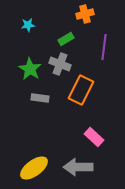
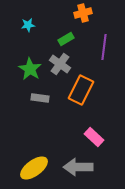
orange cross: moved 2 px left, 1 px up
gray cross: rotated 15 degrees clockwise
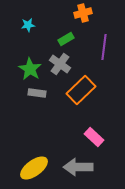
orange rectangle: rotated 20 degrees clockwise
gray rectangle: moved 3 px left, 5 px up
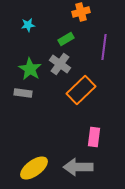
orange cross: moved 2 px left, 1 px up
gray rectangle: moved 14 px left
pink rectangle: rotated 54 degrees clockwise
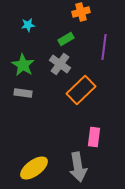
green star: moved 7 px left, 4 px up
gray arrow: rotated 100 degrees counterclockwise
